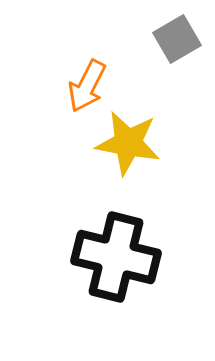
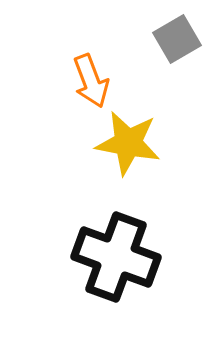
orange arrow: moved 4 px right, 5 px up; rotated 48 degrees counterclockwise
black cross: rotated 6 degrees clockwise
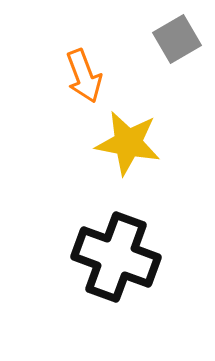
orange arrow: moved 7 px left, 5 px up
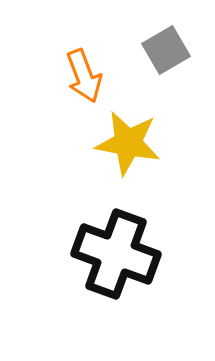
gray square: moved 11 px left, 11 px down
black cross: moved 3 px up
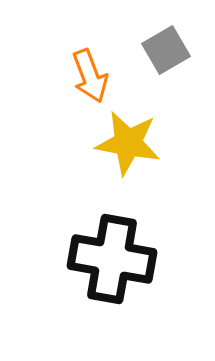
orange arrow: moved 6 px right
black cross: moved 4 px left, 5 px down; rotated 10 degrees counterclockwise
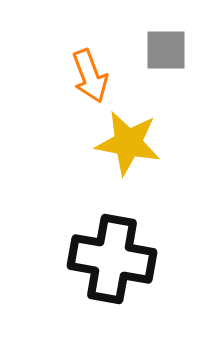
gray square: rotated 30 degrees clockwise
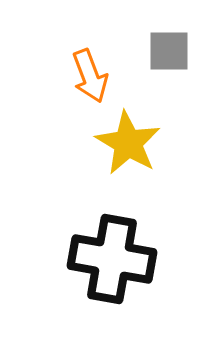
gray square: moved 3 px right, 1 px down
yellow star: rotated 20 degrees clockwise
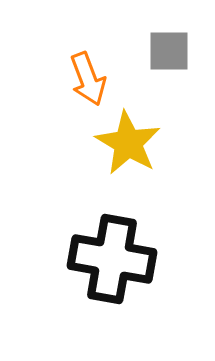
orange arrow: moved 2 px left, 3 px down
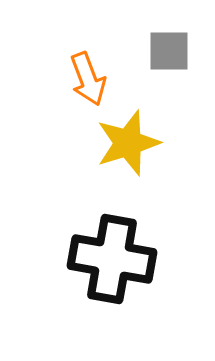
yellow star: rotated 24 degrees clockwise
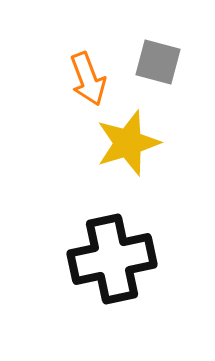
gray square: moved 11 px left, 11 px down; rotated 15 degrees clockwise
black cross: rotated 22 degrees counterclockwise
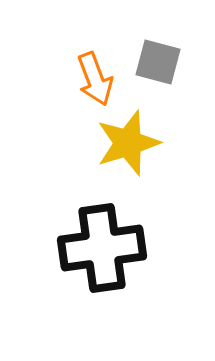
orange arrow: moved 7 px right
black cross: moved 10 px left, 11 px up; rotated 4 degrees clockwise
